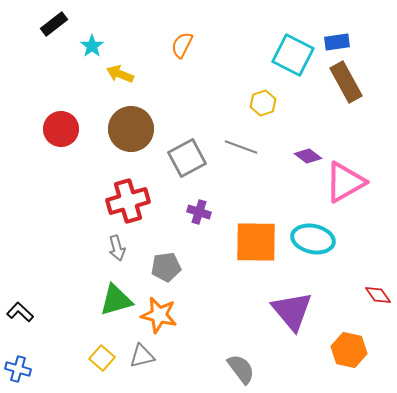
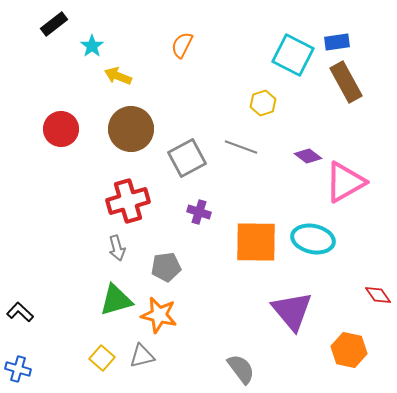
yellow arrow: moved 2 px left, 2 px down
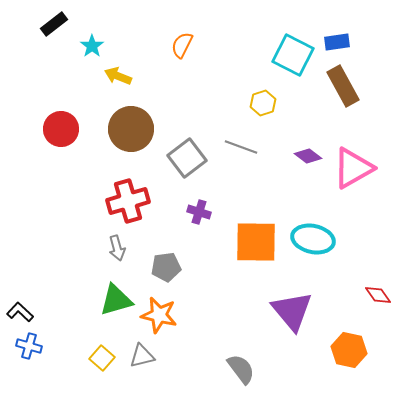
brown rectangle: moved 3 px left, 4 px down
gray square: rotated 9 degrees counterclockwise
pink triangle: moved 8 px right, 14 px up
blue cross: moved 11 px right, 23 px up
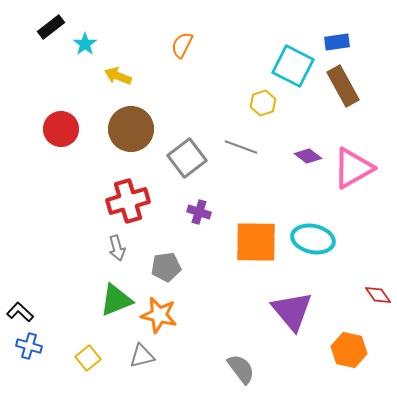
black rectangle: moved 3 px left, 3 px down
cyan star: moved 7 px left, 2 px up
cyan square: moved 11 px down
green triangle: rotated 6 degrees counterclockwise
yellow square: moved 14 px left; rotated 10 degrees clockwise
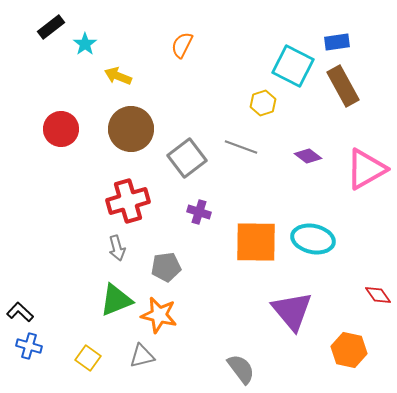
pink triangle: moved 13 px right, 1 px down
yellow square: rotated 15 degrees counterclockwise
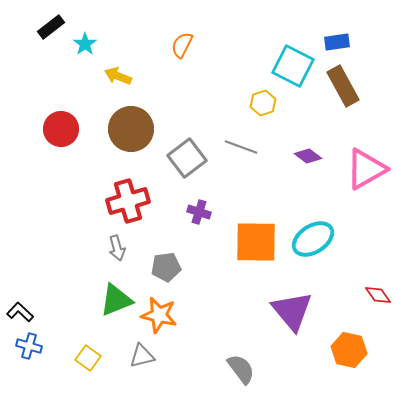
cyan ellipse: rotated 45 degrees counterclockwise
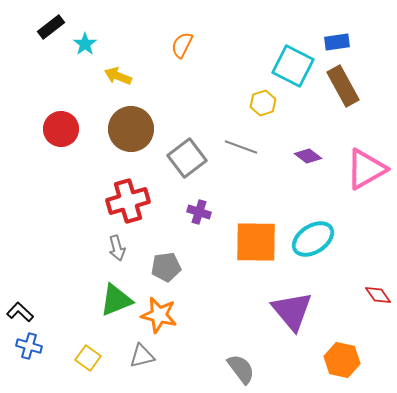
orange hexagon: moved 7 px left, 10 px down
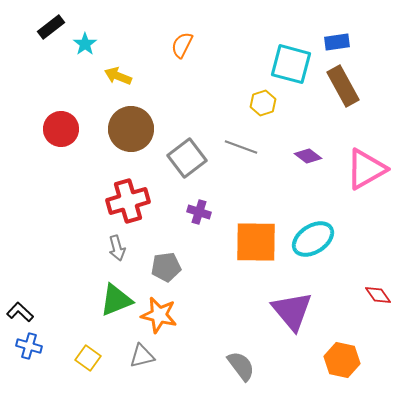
cyan square: moved 2 px left, 2 px up; rotated 12 degrees counterclockwise
gray semicircle: moved 3 px up
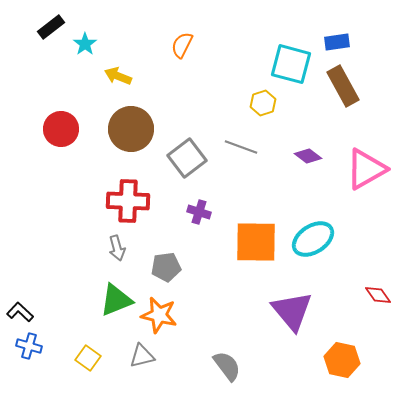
red cross: rotated 18 degrees clockwise
gray semicircle: moved 14 px left
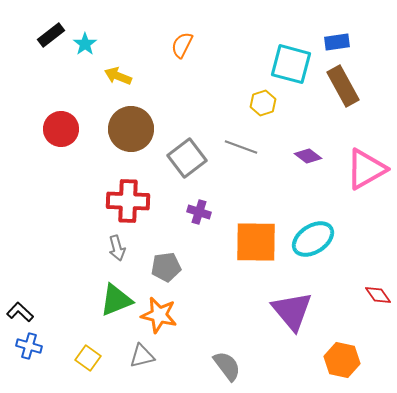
black rectangle: moved 8 px down
